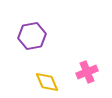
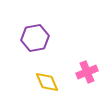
purple hexagon: moved 3 px right, 2 px down
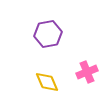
purple hexagon: moved 13 px right, 4 px up
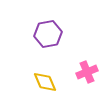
yellow diamond: moved 2 px left
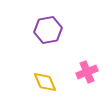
purple hexagon: moved 4 px up
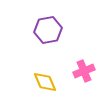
pink cross: moved 3 px left, 1 px up
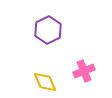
purple hexagon: rotated 16 degrees counterclockwise
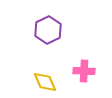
pink cross: rotated 25 degrees clockwise
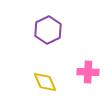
pink cross: moved 4 px right, 1 px down
